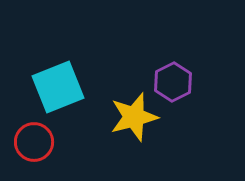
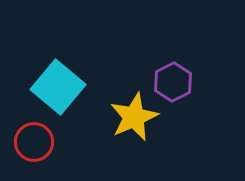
cyan square: rotated 28 degrees counterclockwise
yellow star: rotated 9 degrees counterclockwise
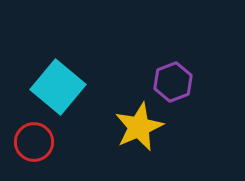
purple hexagon: rotated 6 degrees clockwise
yellow star: moved 5 px right, 10 px down
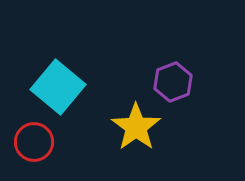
yellow star: moved 3 px left; rotated 12 degrees counterclockwise
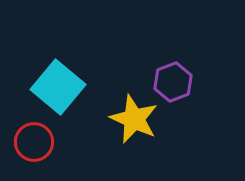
yellow star: moved 2 px left, 8 px up; rotated 12 degrees counterclockwise
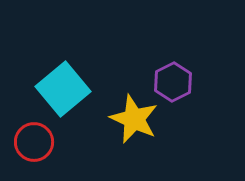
purple hexagon: rotated 6 degrees counterclockwise
cyan square: moved 5 px right, 2 px down; rotated 10 degrees clockwise
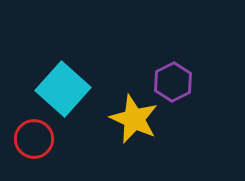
cyan square: rotated 8 degrees counterclockwise
red circle: moved 3 px up
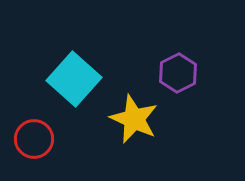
purple hexagon: moved 5 px right, 9 px up
cyan square: moved 11 px right, 10 px up
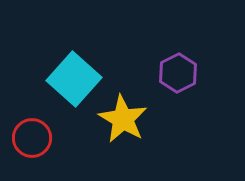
yellow star: moved 11 px left; rotated 6 degrees clockwise
red circle: moved 2 px left, 1 px up
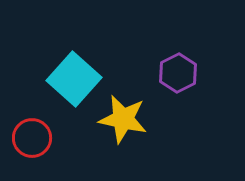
yellow star: rotated 18 degrees counterclockwise
